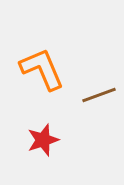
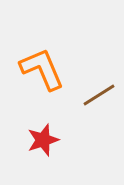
brown line: rotated 12 degrees counterclockwise
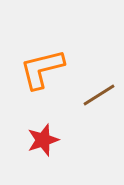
orange L-shape: rotated 81 degrees counterclockwise
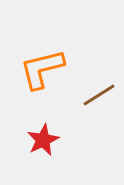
red star: rotated 8 degrees counterclockwise
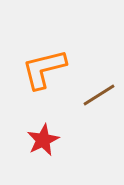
orange L-shape: moved 2 px right
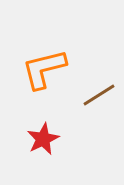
red star: moved 1 px up
